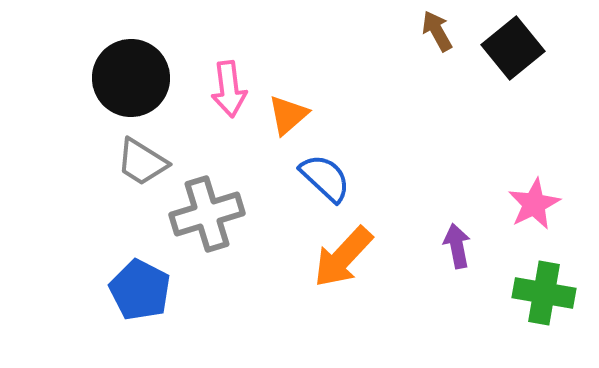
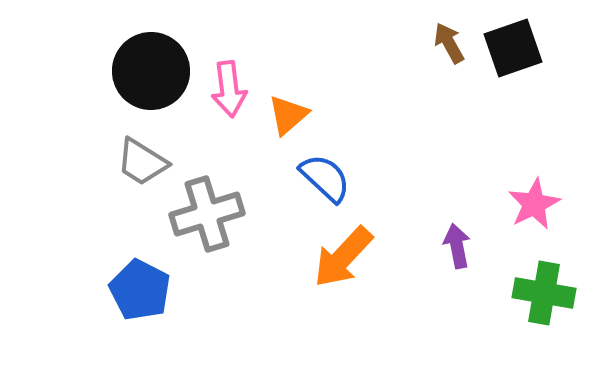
brown arrow: moved 12 px right, 12 px down
black square: rotated 20 degrees clockwise
black circle: moved 20 px right, 7 px up
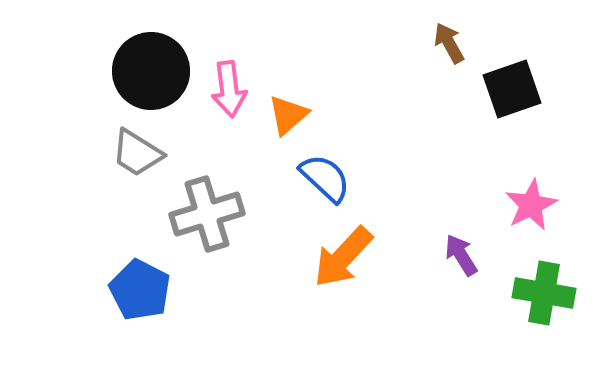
black square: moved 1 px left, 41 px down
gray trapezoid: moved 5 px left, 9 px up
pink star: moved 3 px left, 1 px down
purple arrow: moved 4 px right, 9 px down; rotated 21 degrees counterclockwise
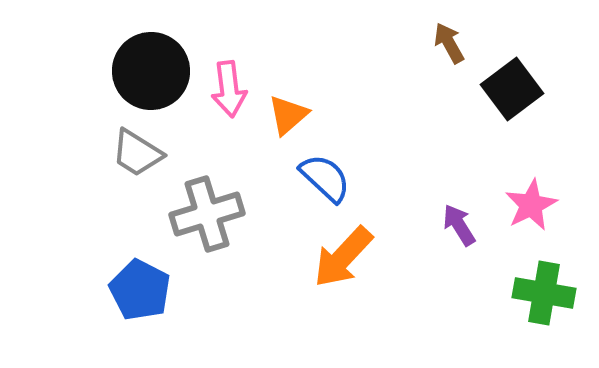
black square: rotated 18 degrees counterclockwise
purple arrow: moved 2 px left, 30 px up
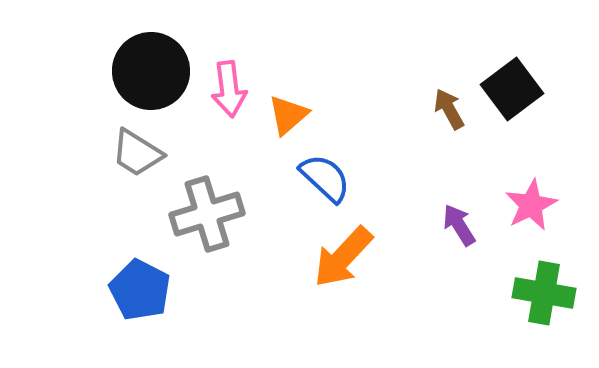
brown arrow: moved 66 px down
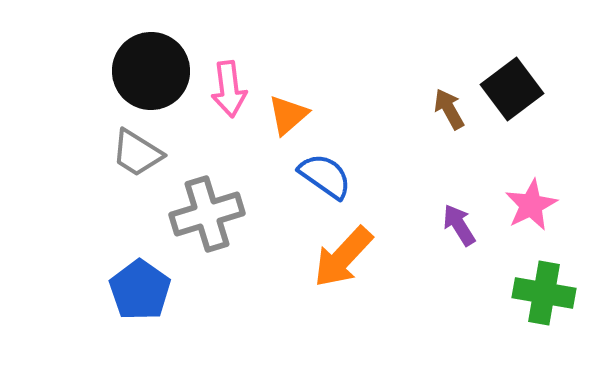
blue semicircle: moved 2 px up; rotated 8 degrees counterclockwise
blue pentagon: rotated 8 degrees clockwise
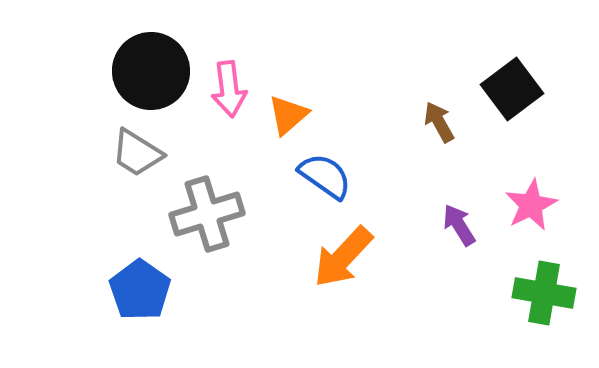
brown arrow: moved 10 px left, 13 px down
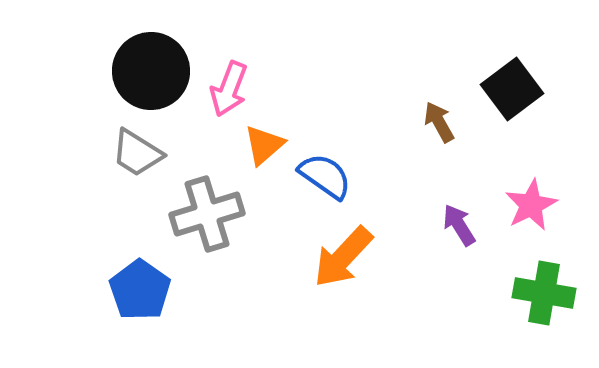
pink arrow: rotated 28 degrees clockwise
orange triangle: moved 24 px left, 30 px down
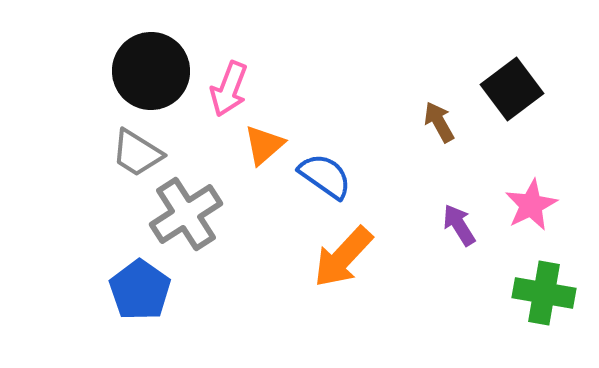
gray cross: moved 21 px left; rotated 16 degrees counterclockwise
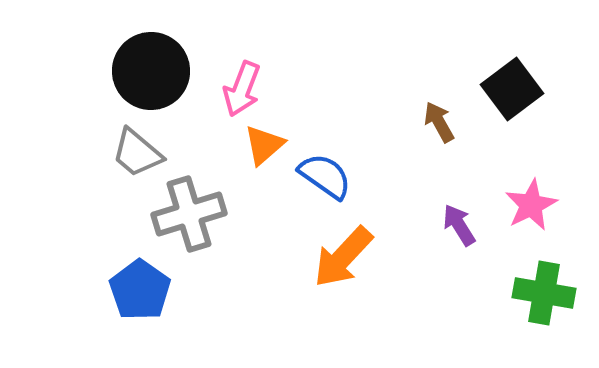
pink arrow: moved 13 px right
gray trapezoid: rotated 8 degrees clockwise
gray cross: moved 3 px right; rotated 16 degrees clockwise
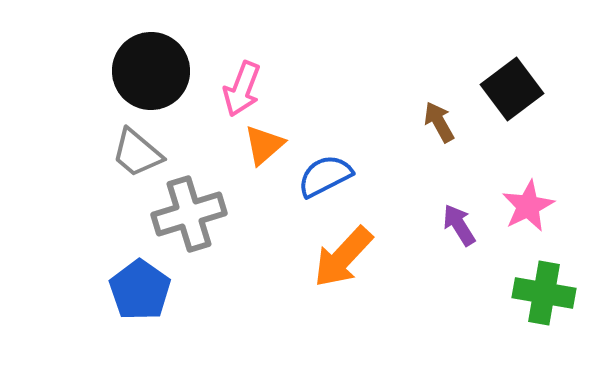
blue semicircle: rotated 62 degrees counterclockwise
pink star: moved 3 px left, 1 px down
